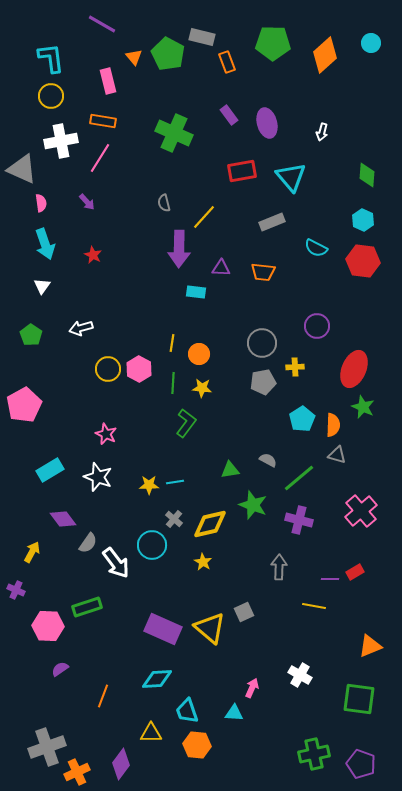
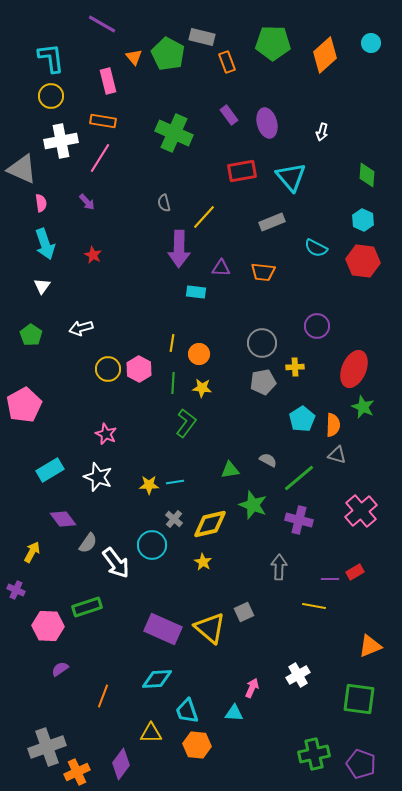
white cross at (300, 675): moved 2 px left; rotated 30 degrees clockwise
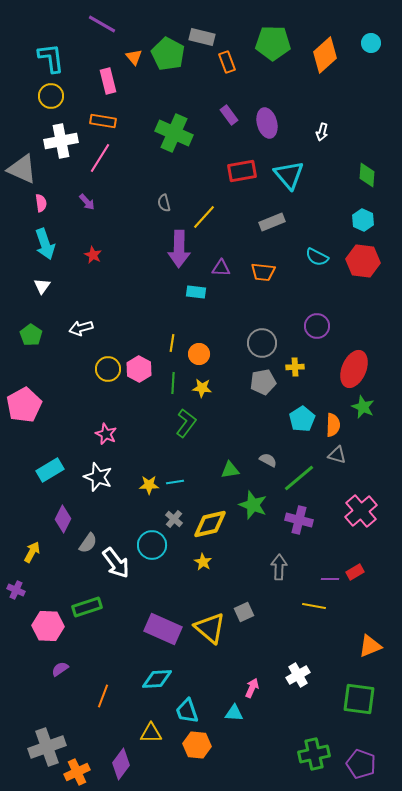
cyan triangle at (291, 177): moved 2 px left, 2 px up
cyan semicircle at (316, 248): moved 1 px right, 9 px down
purple diamond at (63, 519): rotated 64 degrees clockwise
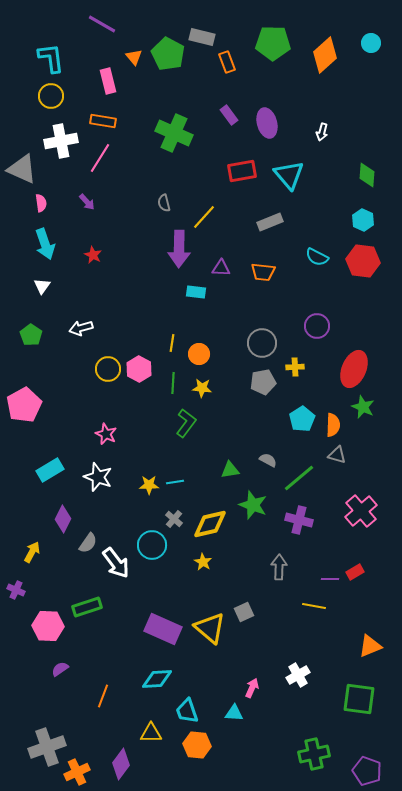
gray rectangle at (272, 222): moved 2 px left
purple pentagon at (361, 764): moved 6 px right, 7 px down
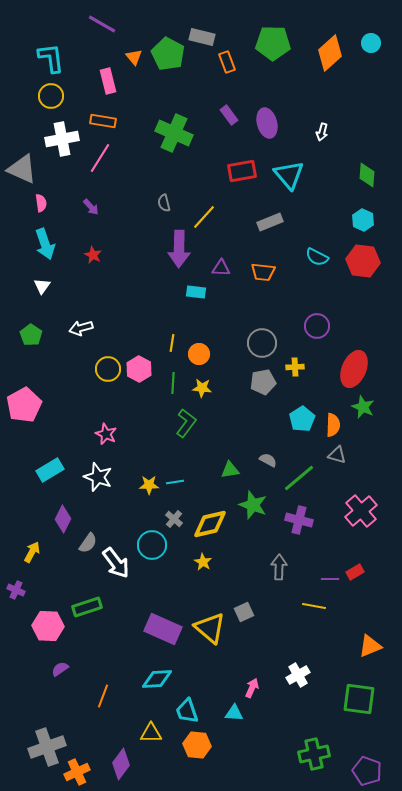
orange diamond at (325, 55): moved 5 px right, 2 px up
white cross at (61, 141): moved 1 px right, 2 px up
purple arrow at (87, 202): moved 4 px right, 5 px down
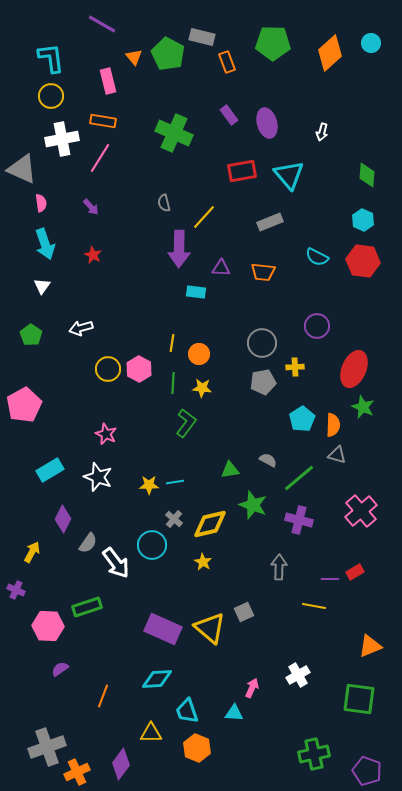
orange hexagon at (197, 745): moved 3 px down; rotated 16 degrees clockwise
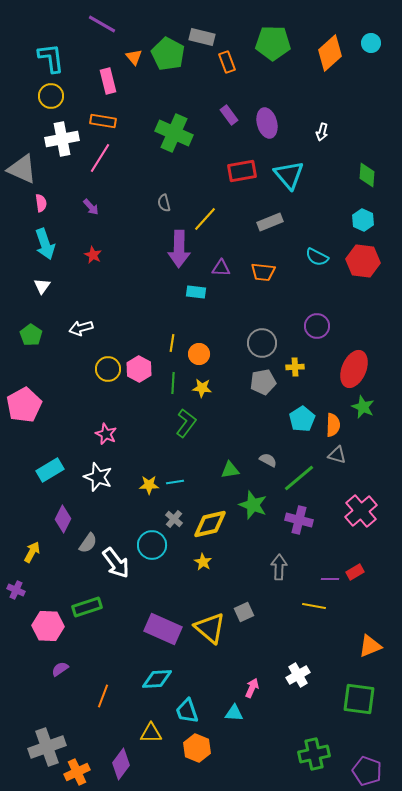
yellow line at (204, 217): moved 1 px right, 2 px down
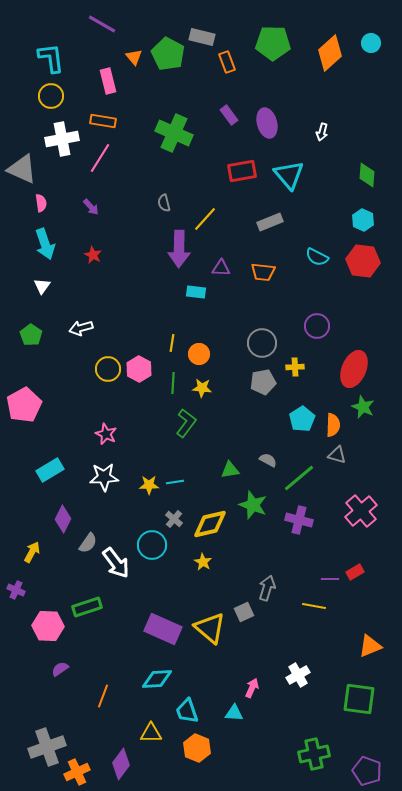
white star at (98, 477): moved 6 px right; rotated 24 degrees counterclockwise
gray arrow at (279, 567): moved 12 px left, 21 px down; rotated 15 degrees clockwise
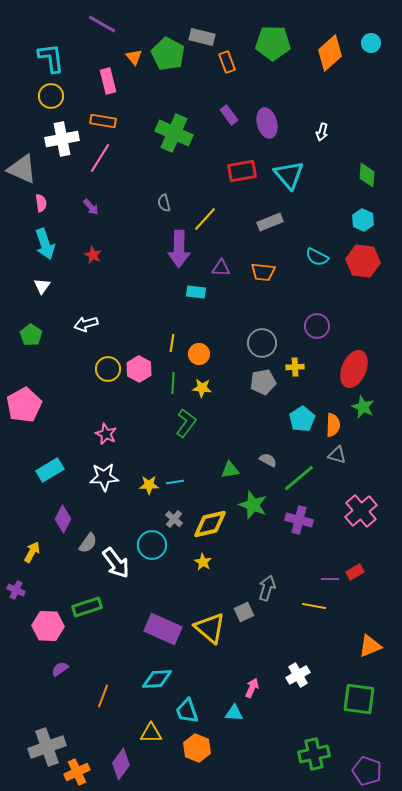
white arrow at (81, 328): moved 5 px right, 4 px up
